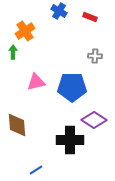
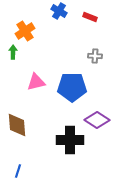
purple diamond: moved 3 px right
blue line: moved 18 px left, 1 px down; rotated 40 degrees counterclockwise
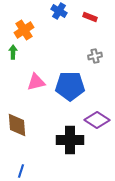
orange cross: moved 1 px left, 1 px up
gray cross: rotated 16 degrees counterclockwise
blue pentagon: moved 2 px left, 1 px up
blue line: moved 3 px right
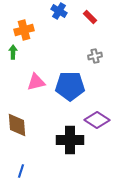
red rectangle: rotated 24 degrees clockwise
orange cross: rotated 18 degrees clockwise
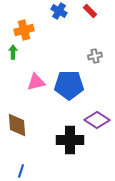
red rectangle: moved 6 px up
blue pentagon: moved 1 px left, 1 px up
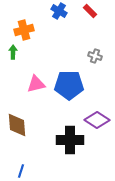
gray cross: rotated 32 degrees clockwise
pink triangle: moved 2 px down
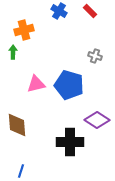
blue pentagon: rotated 16 degrees clockwise
black cross: moved 2 px down
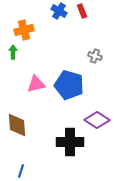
red rectangle: moved 8 px left; rotated 24 degrees clockwise
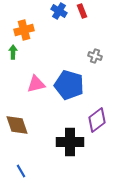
purple diamond: rotated 70 degrees counterclockwise
brown diamond: rotated 15 degrees counterclockwise
blue line: rotated 48 degrees counterclockwise
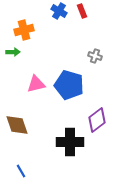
green arrow: rotated 88 degrees clockwise
